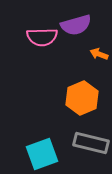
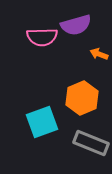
gray rectangle: rotated 8 degrees clockwise
cyan square: moved 32 px up
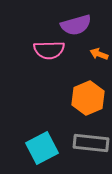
pink semicircle: moved 7 px right, 13 px down
orange hexagon: moved 6 px right
cyan square: moved 26 px down; rotated 8 degrees counterclockwise
gray rectangle: rotated 16 degrees counterclockwise
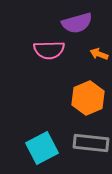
purple semicircle: moved 1 px right, 2 px up
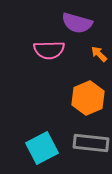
purple semicircle: rotated 32 degrees clockwise
orange arrow: rotated 24 degrees clockwise
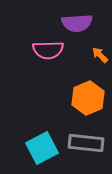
purple semicircle: rotated 20 degrees counterclockwise
pink semicircle: moved 1 px left
orange arrow: moved 1 px right, 1 px down
gray rectangle: moved 5 px left
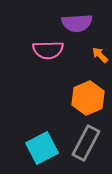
gray rectangle: rotated 68 degrees counterclockwise
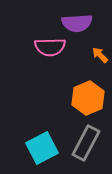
pink semicircle: moved 2 px right, 3 px up
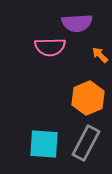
cyan square: moved 2 px right, 4 px up; rotated 32 degrees clockwise
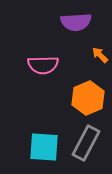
purple semicircle: moved 1 px left, 1 px up
pink semicircle: moved 7 px left, 18 px down
cyan square: moved 3 px down
